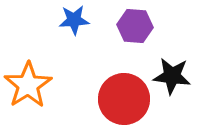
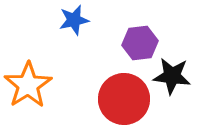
blue star: rotated 8 degrees counterclockwise
purple hexagon: moved 5 px right, 17 px down; rotated 12 degrees counterclockwise
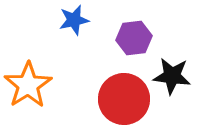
purple hexagon: moved 6 px left, 5 px up
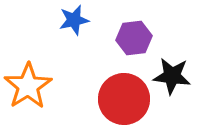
orange star: moved 1 px down
